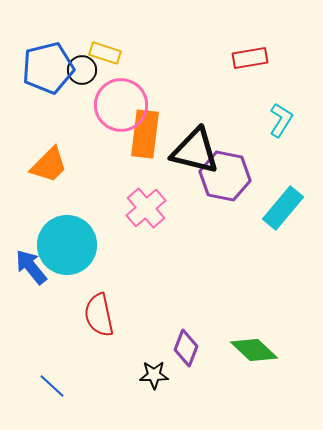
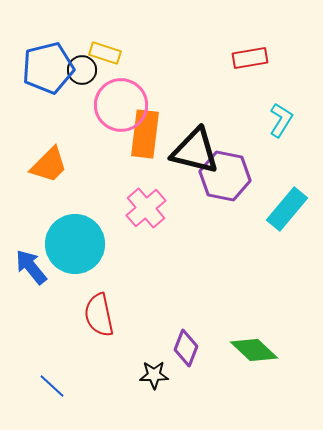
cyan rectangle: moved 4 px right, 1 px down
cyan circle: moved 8 px right, 1 px up
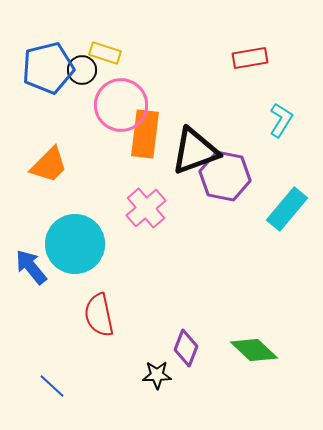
black triangle: rotated 34 degrees counterclockwise
black star: moved 3 px right
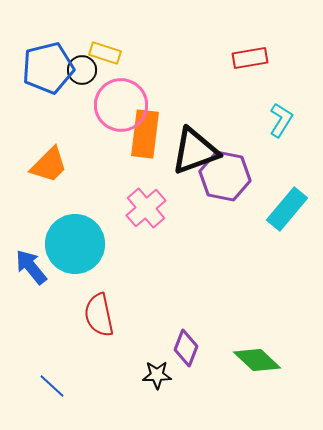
green diamond: moved 3 px right, 10 px down
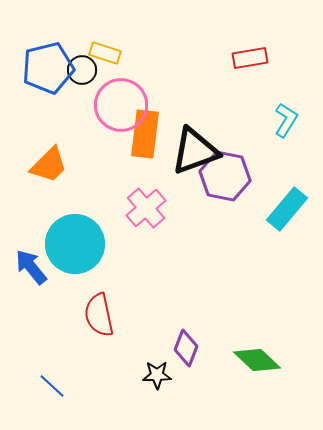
cyan L-shape: moved 5 px right
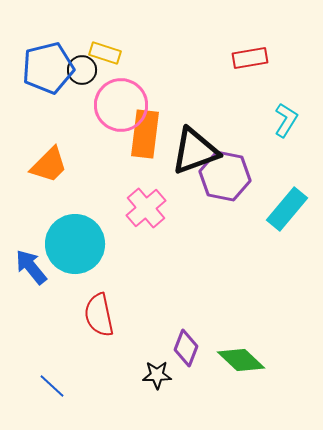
green diamond: moved 16 px left
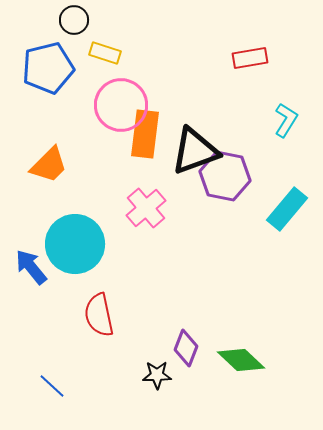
black circle: moved 8 px left, 50 px up
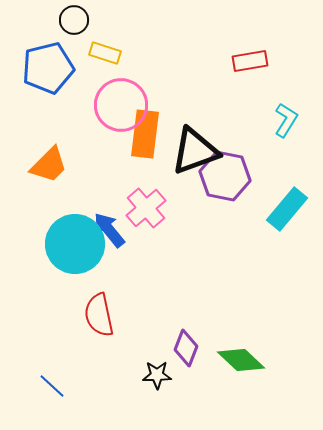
red rectangle: moved 3 px down
blue arrow: moved 78 px right, 37 px up
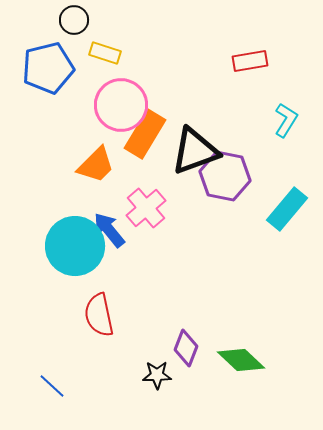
orange rectangle: rotated 24 degrees clockwise
orange trapezoid: moved 47 px right
cyan circle: moved 2 px down
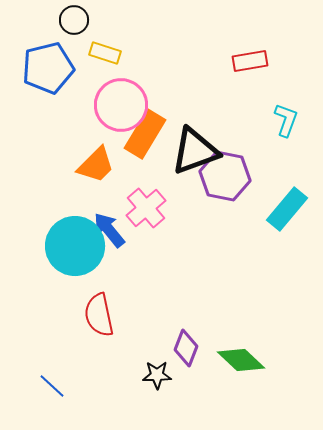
cyan L-shape: rotated 12 degrees counterclockwise
